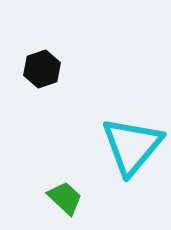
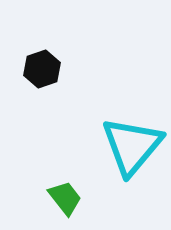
green trapezoid: rotated 9 degrees clockwise
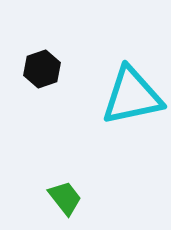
cyan triangle: moved 50 px up; rotated 38 degrees clockwise
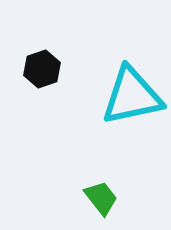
green trapezoid: moved 36 px right
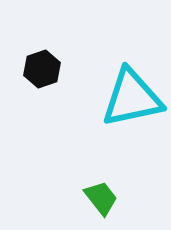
cyan triangle: moved 2 px down
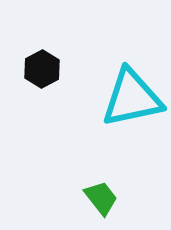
black hexagon: rotated 9 degrees counterclockwise
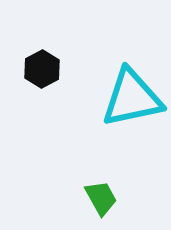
green trapezoid: rotated 9 degrees clockwise
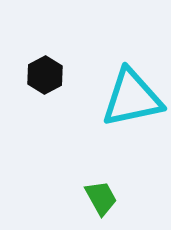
black hexagon: moved 3 px right, 6 px down
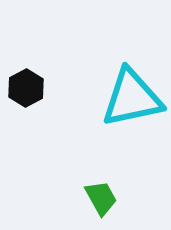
black hexagon: moved 19 px left, 13 px down
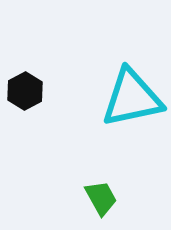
black hexagon: moved 1 px left, 3 px down
